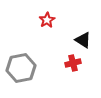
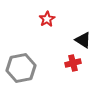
red star: moved 1 px up
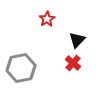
black triangle: moved 6 px left; rotated 42 degrees clockwise
red cross: rotated 35 degrees counterclockwise
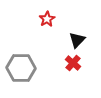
gray hexagon: rotated 12 degrees clockwise
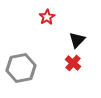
red star: moved 2 px up
gray hexagon: rotated 12 degrees counterclockwise
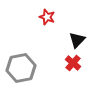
red star: rotated 21 degrees counterclockwise
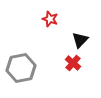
red star: moved 3 px right, 2 px down
black triangle: moved 3 px right
